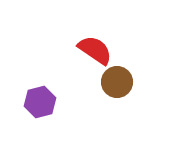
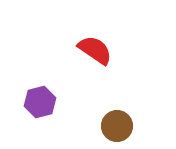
brown circle: moved 44 px down
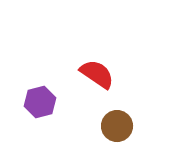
red semicircle: moved 2 px right, 24 px down
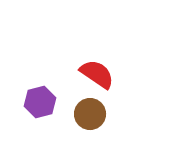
brown circle: moved 27 px left, 12 px up
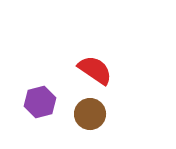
red semicircle: moved 2 px left, 4 px up
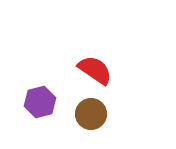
brown circle: moved 1 px right
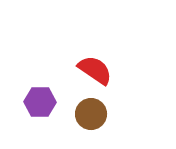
purple hexagon: rotated 16 degrees clockwise
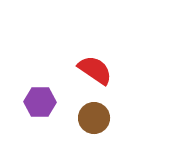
brown circle: moved 3 px right, 4 px down
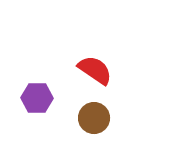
purple hexagon: moved 3 px left, 4 px up
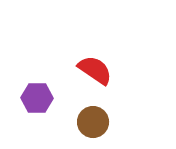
brown circle: moved 1 px left, 4 px down
